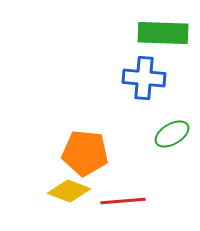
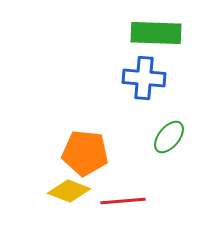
green rectangle: moved 7 px left
green ellipse: moved 3 px left, 3 px down; rotated 20 degrees counterclockwise
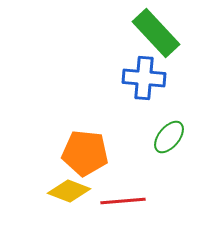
green rectangle: rotated 45 degrees clockwise
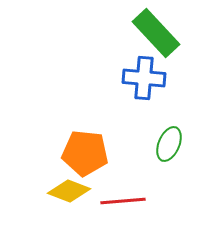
green ellipse: moved 7 px down; rotated 16 degrees counterclockwise
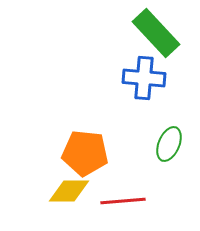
yellow diamond: rotated 21 degrees counterclockwise
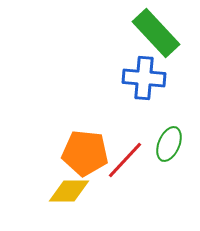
red line: moved 2 px right, 41 px up; rotated 42 degrees counterclockwise
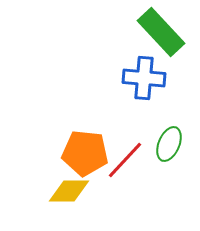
green rectangle: moved 5 px right, 1 px up
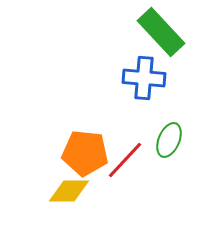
green ellipse: moved 4 px up
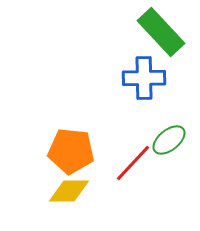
blue cross: rotated 6 degrees counterclockwise
green ellipse: rotated 28 degrees clockwise
orange pentagon: moved 14 px left, 2 px up
red line: moved 8 px right, 3 px down
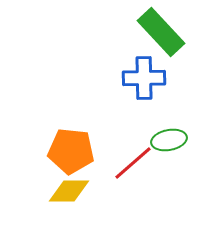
green ellipse: rotated 28 degrees clockwise
red line: rotated 6 degrees clockwise
